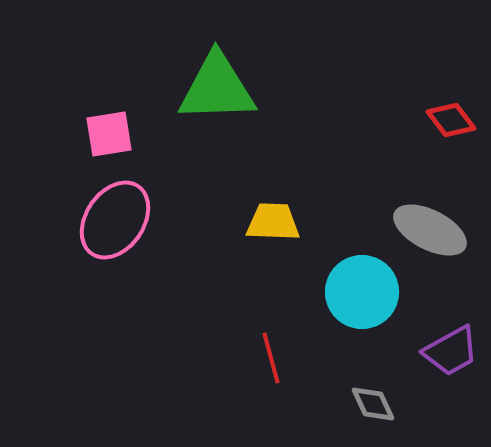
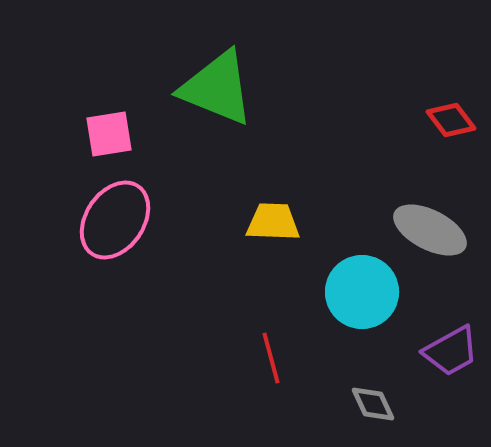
green triangle: rotated 24 degrees clockwise
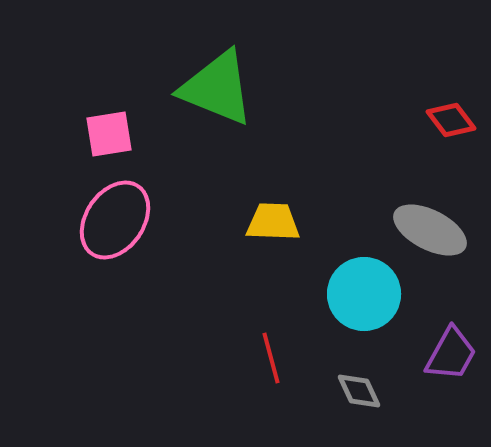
cyan circle: moved 2 px right, 2 px down
purple trapezoid: moved 3 px down; rotated 32 degrees counterclockwise
gray diamond: moved 14 px left, 13 px up
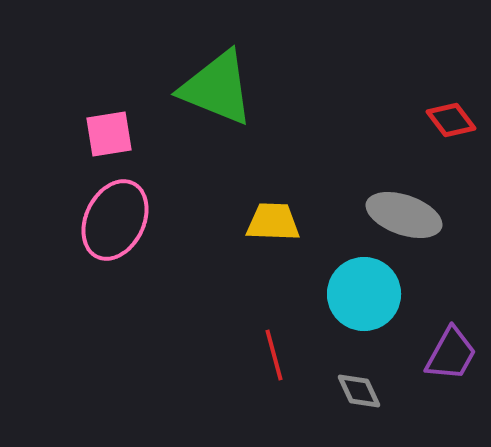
pink ellipse: rotated 8 degrees counterclockwise
gray ellipse: moved 26 px left, 15 px up; rotated 8 degrees counterclockwise
red line: moved 3 px right, 3 px up
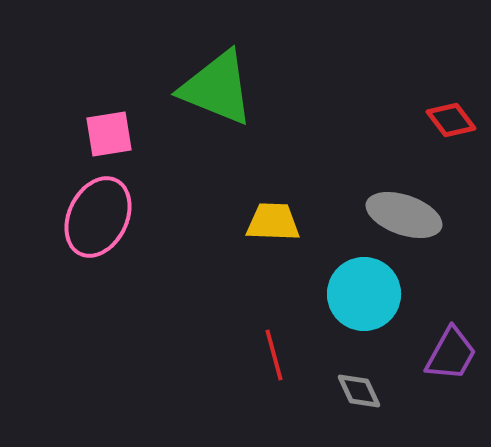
pink ellipse: moved 17 px left, 3 px up
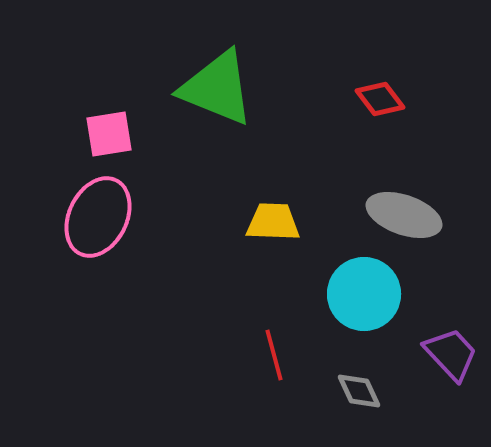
red diamond: moved 71 px left, 21 px up
purple trapezoid: rotated 72 degrees counterclockwise
